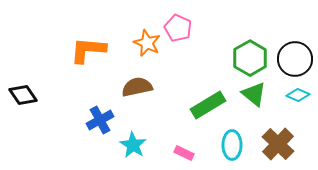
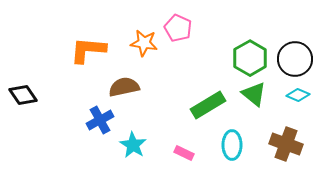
orange star: moved 3 px left; rotated 16 degrees counterclockwise
brown semicircle: moved 13 px left
brown cross: moved 8 px right; rotated 24 degrees counterclockwise
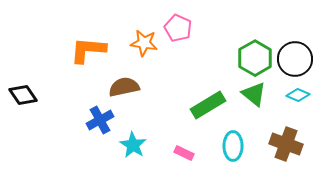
green hexagon: moved 5 px right
cyan ellipse: moved 1 px right, 1 px down
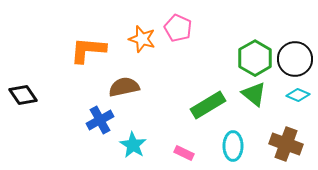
orange star: moved 2 px left, 4 px up; rotated 8 degrees clockwise
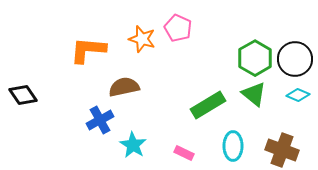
brown cross: moved 4 px left, 6 px down
